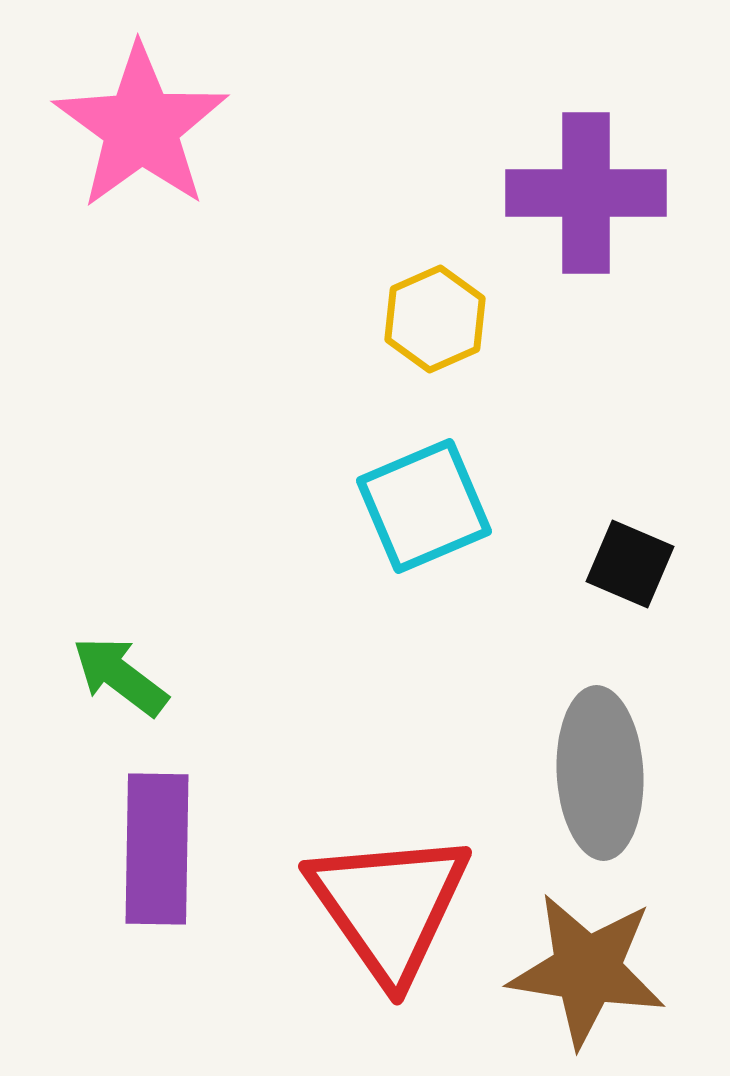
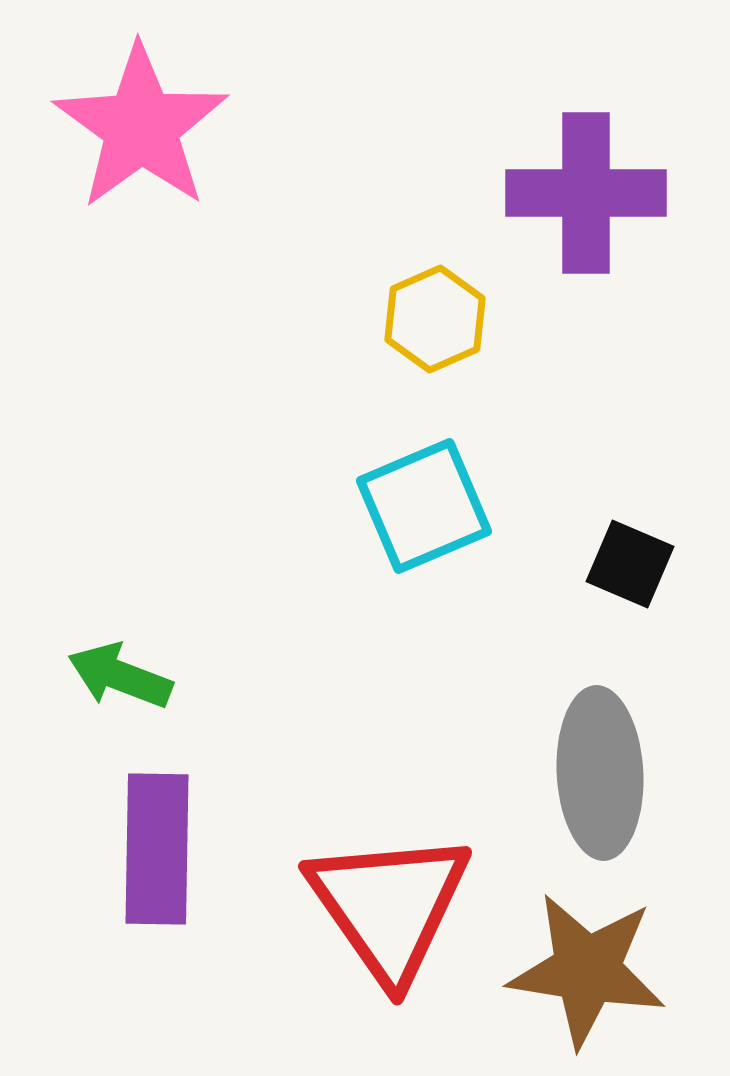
green arrow: rotated 16 degrees counterclockwise
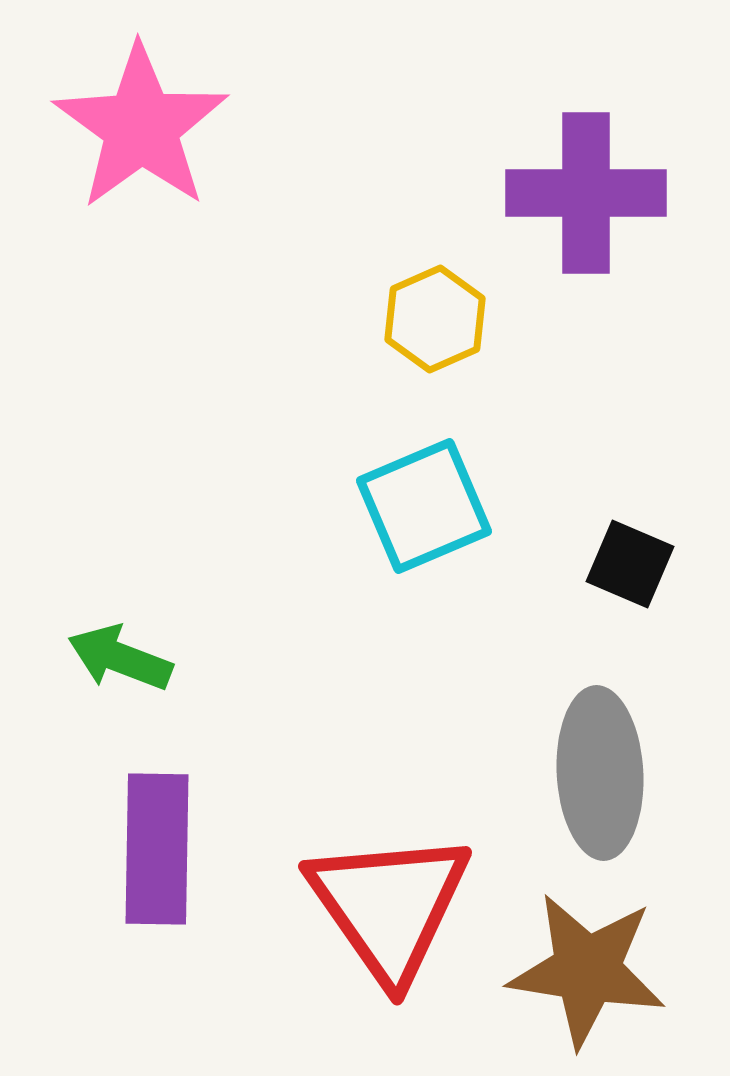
green arrow: moved 18 px up
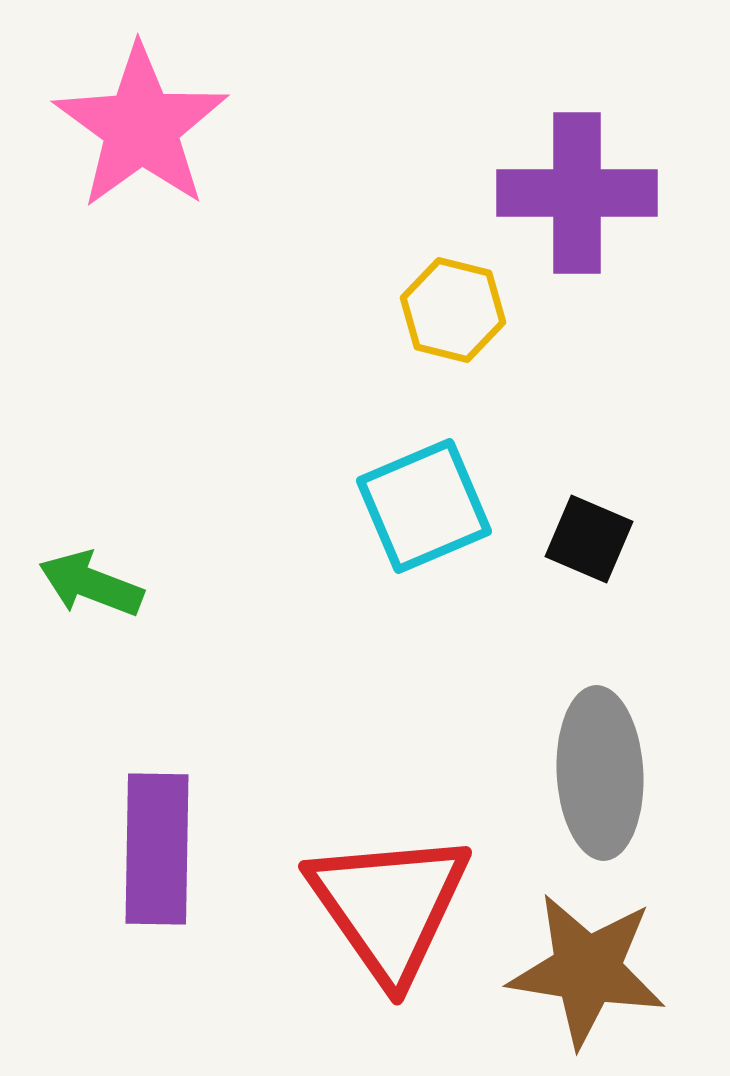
purple cross: moved 9 px left
yellow hexagon: moved 18 px right, 9 px up; rotated 22 degrees counterclockwise
black square: moved 41 px left, 25 px up
green arrow: moved 29 px left, 74 px up
